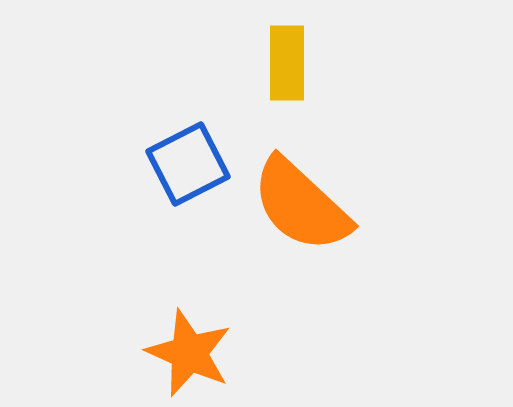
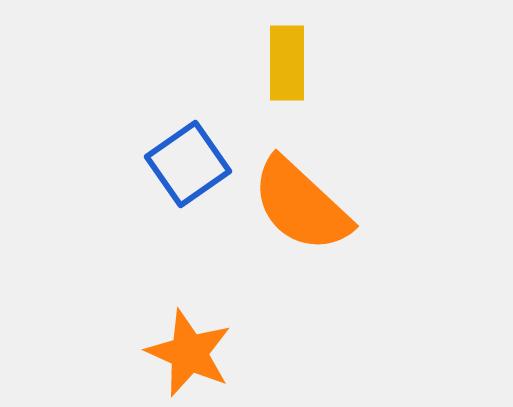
blue square: rotated 8 degrees counterclockwise
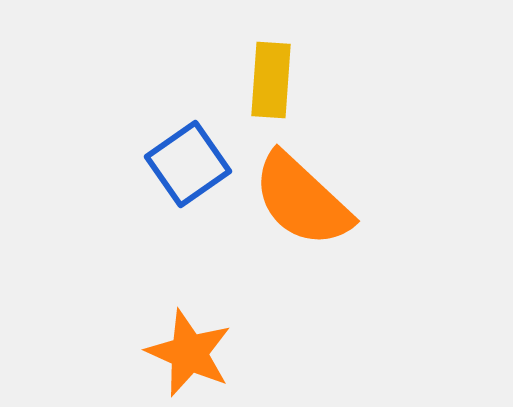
yellow rectangle: moved 16 px left, 17 px down; rotated 4 degrees clockwise
orange semicircle: moved 1 px right, 5 px up
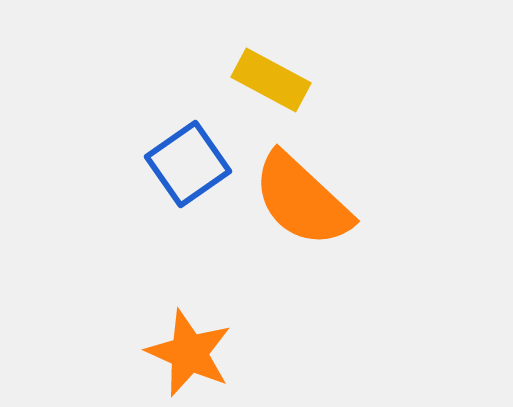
yellow rectangle: rotated 66 degrees counterclockwise
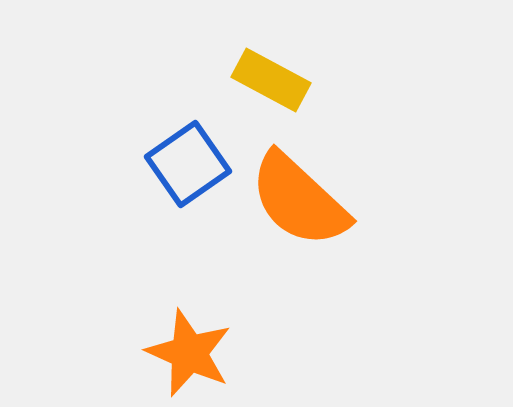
orange semicircle: moved 3 px left
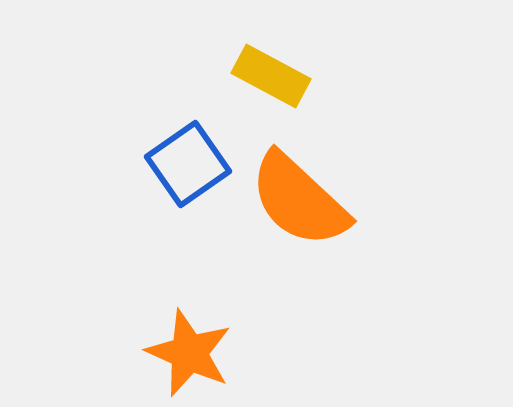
yellow rectangle: moved 4 px up
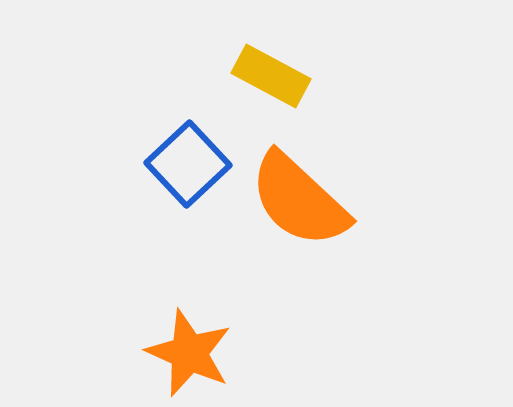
blue square: rotated 8 degrees counterclockwise
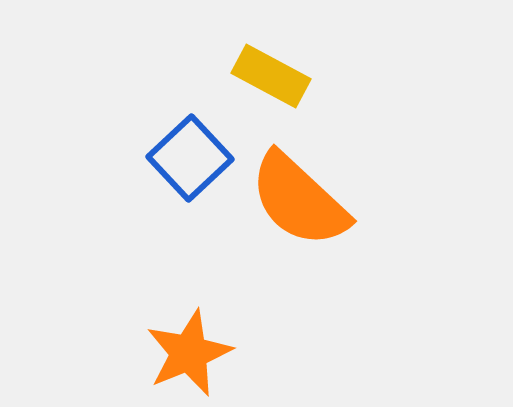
blue square: moved 2 px right, 6 px up
orange star: rotated 26 degrees clockwise
